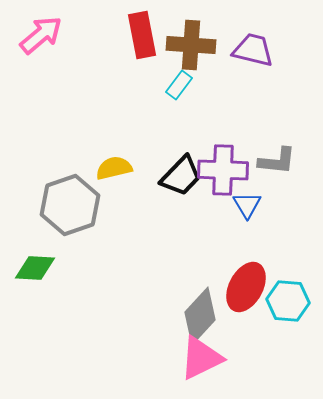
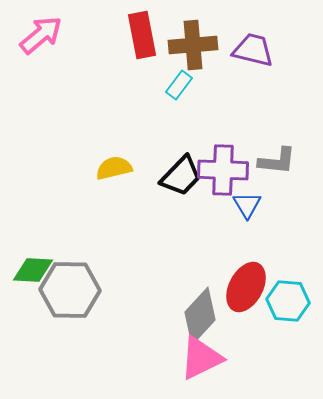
brown cross: moved 2 px right; rotated 9 degrees counterclockwise
gray hexagon: moved 85 px down; rotated 20 degrees clockwise
green diamond: moved 2 px left, 2 px down
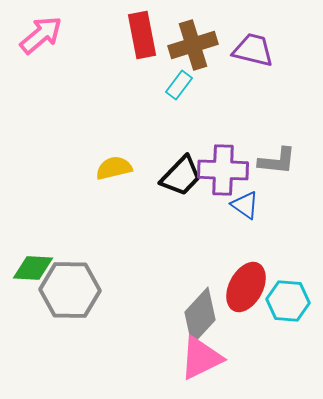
brown cross: rotated 12 degrees counterclockwise
blue triangle: moved 2 px left; rotated 24 degrees counterclockwise
green diamond: moved 2 px up
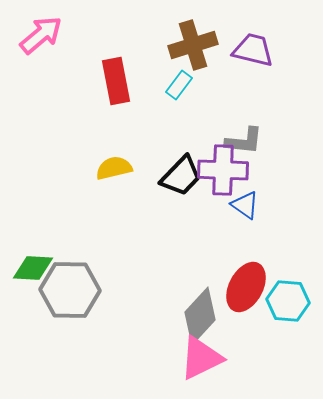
red rectangle: moved 26 px left, 46 px down
gray L-shape: moved 33 px left, 20 px up
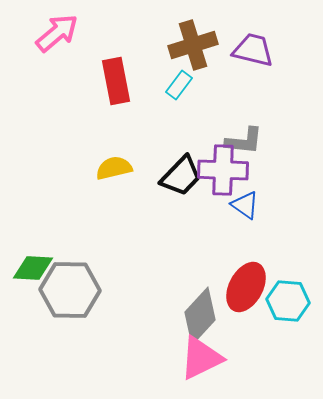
pink arrow: moved 16 px right, 2 px up
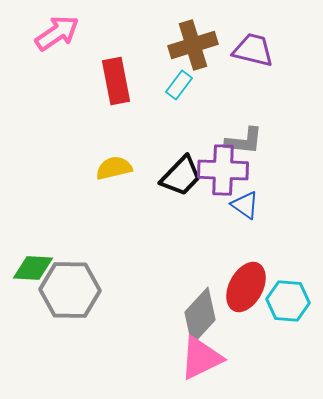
pink arrow: rotated 6 degrees clockwise
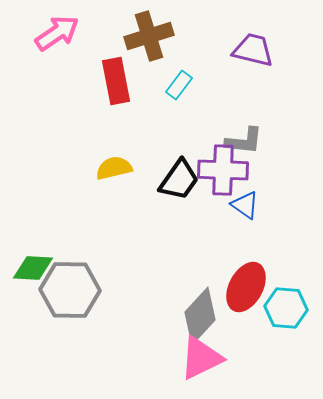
brown cross: moved 44 px left, 9 px up
black trapezoid: moved 2 px left, 4 px down; rotated 9 degrees counterclockwise
cyan hexagon: moved 2 px left, 7 px down
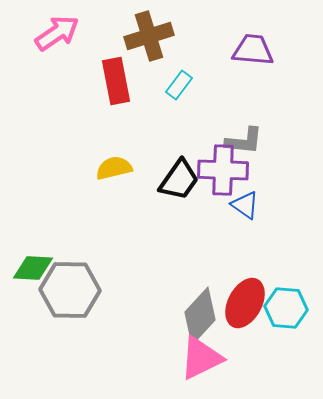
purple trapezoid: rotated 9 degrees counterclockwise
red ellipse: moved 1 px left, 16 px down
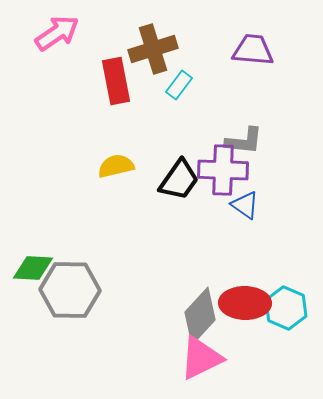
brown cross: moved 4 px right, 13 px down
yellow semicircle: moved 2 px right, 2 px up
red ellipse: rotated 63 degrees clockwise
cyan hexagon: rotated 18 degrees clockwise
